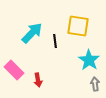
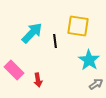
gray arrow: moved 1 px right; rotated 64 degrees clockwise
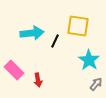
cyan arrow: rotated 40 degrees clockwise
black line: rotated 32 degrees clockwise
gray arrow: rotated 16 degrees counterclockwise
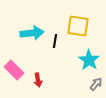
black line: rotated 16 degrees counterclockwise
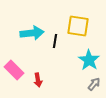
gray arrow: moved 2 px left
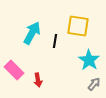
cyan arrow: rotated 55 degrees counterclockwise
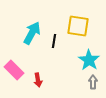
black line: moved 1 px left
gray arrow: moved 1 px left, 2 px up; rotated 40 degrees counterclockwise
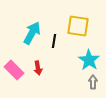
red arrow: moved 12 px up
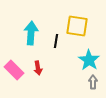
yellow square: moved 1 px left
cyan arrow: moved 1 px left; rotated 25 degrees counterclockwise
black line: moved 2 px right
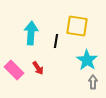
cyan star: moved 2 px left
red arrow: rotated 24 degrees counterclockwise
